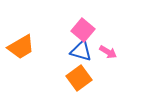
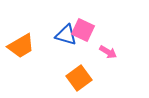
pink square: rotated 15 degrees counterclockwise
orange trapezoid: moved 1 px up
blue triangle: moved 15 px left, 16 px up
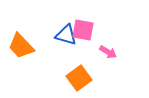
pink square: rotated 15 degrees counterclockwise
orange trapezoid: rotated 76 degrees clockwise
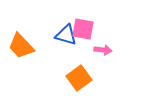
pink square: moved 1 px up
pink arrow: moved 5 px left, 2 px up; rotated 24 degrees counterclockwise
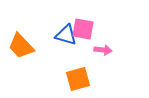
orange square: moved 1 px left, 1 px down; rotated 20 degrees clockwise
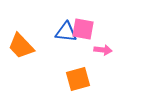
blue triangle: moved 3 px up; rotated 10 degrees counterclockwise
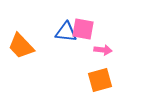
orange square: moved 22 px right, 1 px down
